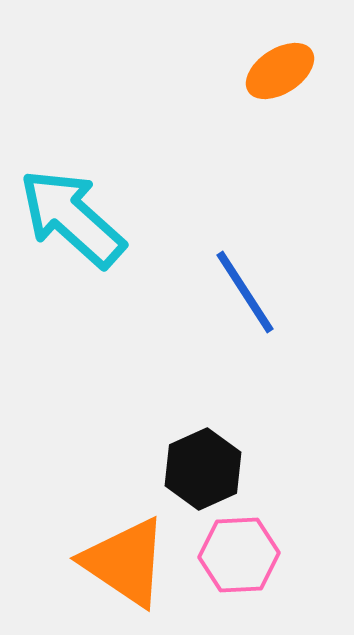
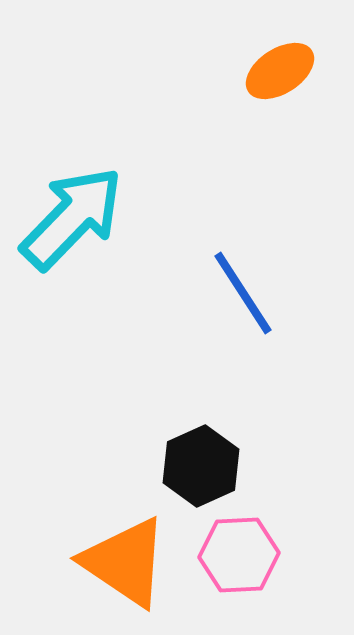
cyan arrow: rotated 92 degrees clockwise
blue line: moved 2 px left, 1 px down
black hexagon: moved 2 px left, 3 px up
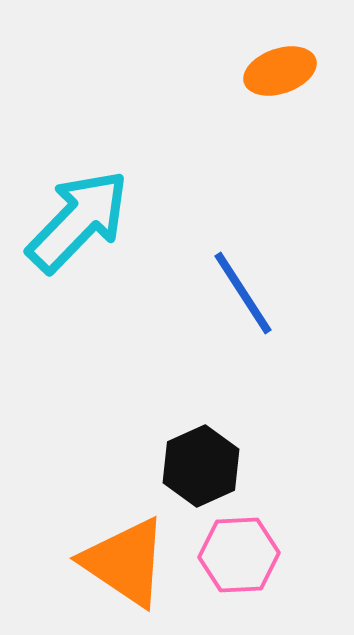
orange ellipse: rotated 14 degrees clockwise
cyan arrow: moved 6 px right, 3 px down
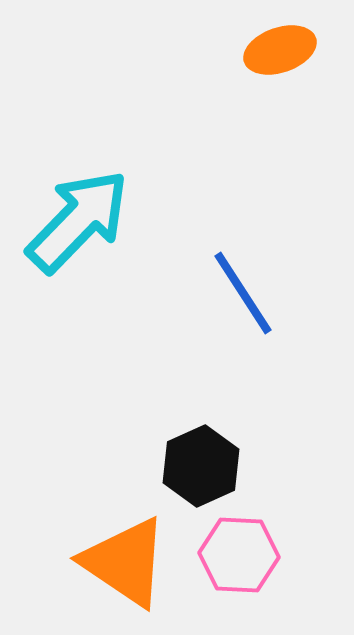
orange ellipse: moved 21 px up
pink hexagon: rotated 6 degrees clockwise
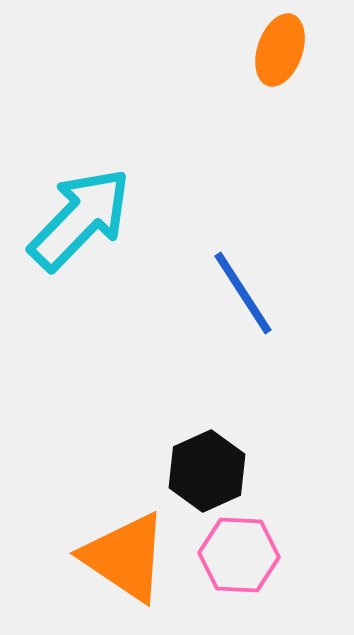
orange ellipse: rotated 52 degrees counterclockwise
cyan arrow: moved 2 px right, 2 px up
black hexagon: moved 6 px right, 5 px down
orange triangle: moved 5 px up
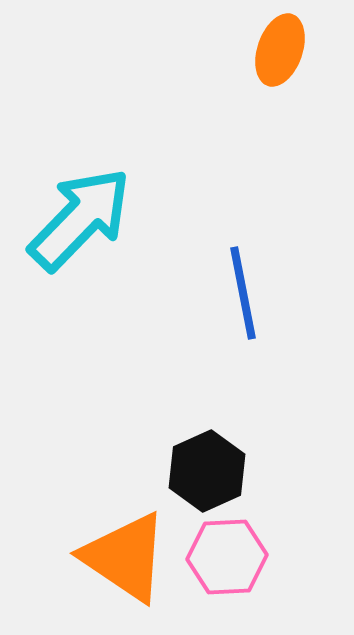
blue line: rotated 22 degrees clockwise
pink hexagon: moved 12 px left, 2 px down; rotated 6 degrees counterclockwise
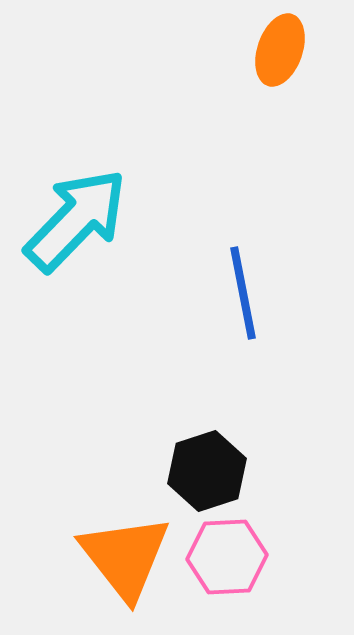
cyan arrow: moved 4 px left, 1 px down
black hexagon: rotated 6 degrees clockwise
orange triangle: rotated 18 degrees clockwise
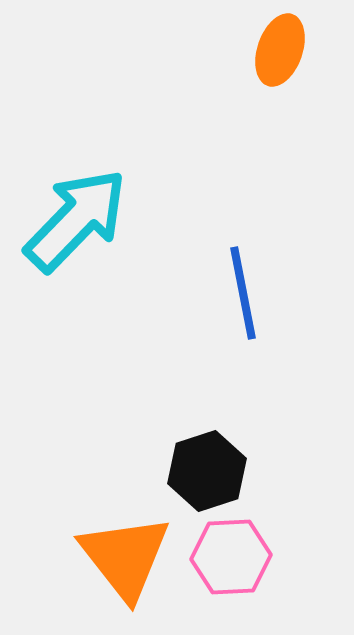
pink hexagon: moved 4 px right
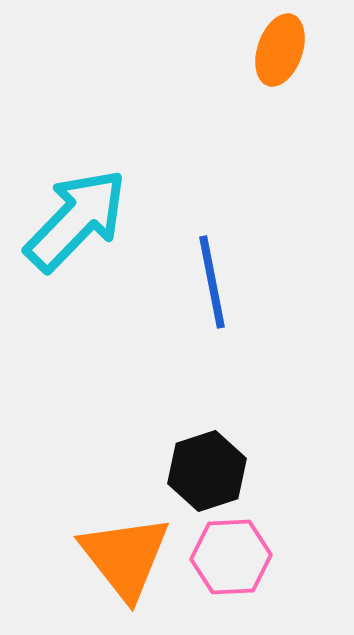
blue line: moved 31 px left, 11 px up
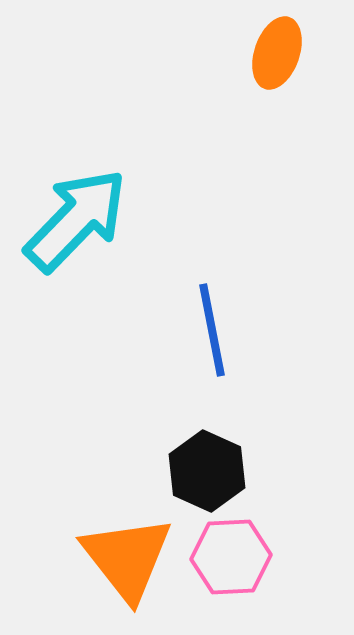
orange ellipse: moved 3 px left, 3 px down
blue line: moved 48 px down
black hexagon: rotated 18 degrees counterclockwise
orange triangle: moved 2 px right, 1 px down
